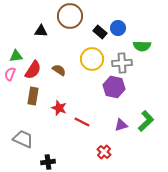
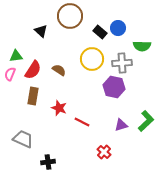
black triangle: rotated 40 degrees clockwise
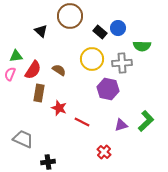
purple hexagon: moved 6 px left, 2 px down
brown rectangle: moved 6 px right, 3 px up
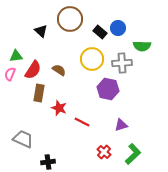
brown circle: moved 3 px down
green L-shape: moved 13 px left, 33 px down
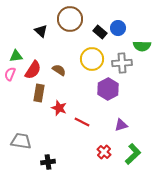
purple hexagon: rotated 20 degrees clockwise
gray trapezoid: moved 2 px left, 2 px down; rotated 15 degrees counterclockwise
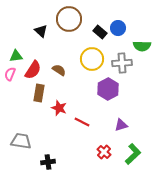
brown circle: moved 1 px left
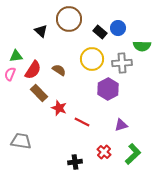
brown rectangle: rotated 54 degrees counterclockwise
black cross: moved 27 px right
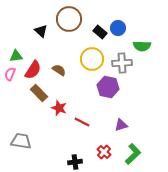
purple hexagon: moved 2 px up; rotated 20 degrees counterclockwise
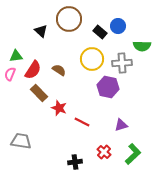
blue circle: moved 2 px up
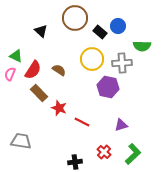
brown circle: moved 6 px right, 1 px up
green triangle: rotated 32 degrees clockwise
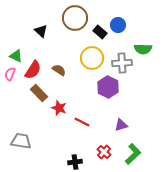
blue circle: moved 1 px up
green semicircle: moved 1 px right, 3 px down
yellow circle: moved 1 px up
purple hexagon: rotated 15 degrees clockwise
